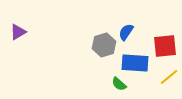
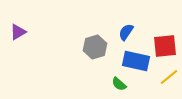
gray hexagon: moved 9 px left, 2 px down
blue rectangle: moved 1 px right, 2 px up; rotated 8 degrees clockwise
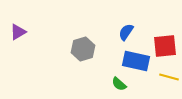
gray hexagon: moved 12 px left, 2 px down
yellow line: rotated 54 degrees clockwise
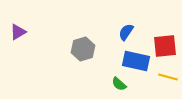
yellow line: moved 1 px left
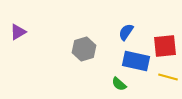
gray hexagon: moved 1 px right
